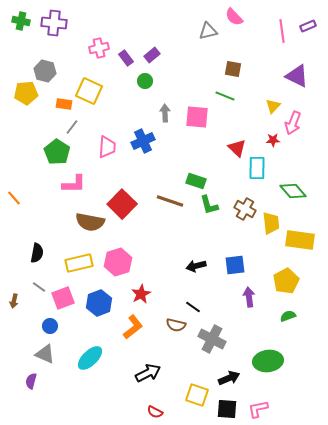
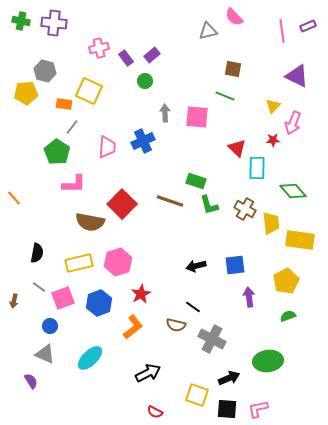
purple semicircle at (31, 381): rotated 133 degrees clockwise
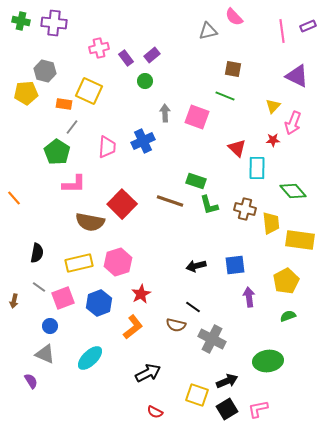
pink square at (197, 117): rotated 15 degrees clockwise
brown cross at (245, 209): rotated 15 degrees counterclockwise
black arrow at (229, 378): moved 2 px left, 3 px down
black square at (227, 409): rotated 35 degrees counterclockwise
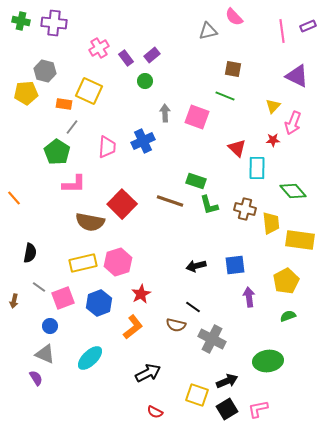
pink cross at (99, 48): rotated 18 degrees counterclockwise
black semicircle at (37, 253): moved 7 px left
yellow rectangle at (79, 263): moved 4 px right
purple semicircle at (31, 381): moved 5 px right, 3 px up
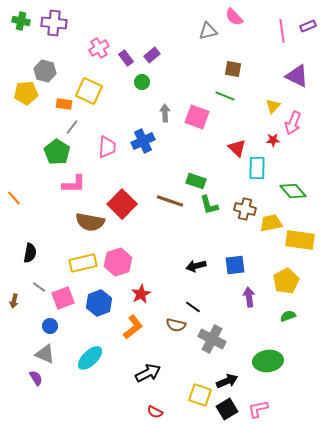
green circle at (145, 81): moved 3 px left, 1 px down
yellow trapezoid at (271, 223): rotated 95 degrees counterclockwise
yellow square at (197, 395): moved 3 px right
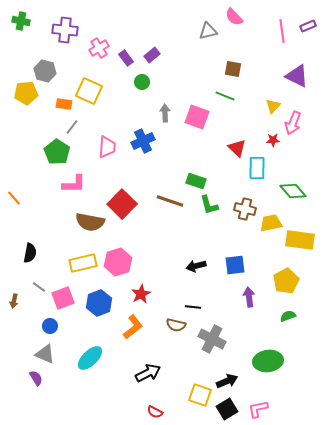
purple cross at (54, 23): moved 11 px right, 7 px down
black line at (193, 307): rotated 28 degrees counterclockwise
